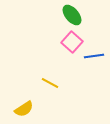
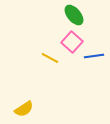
green ellipse: moved 2 px right
yellow line: moved 25 px up
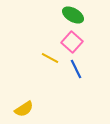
green ellipse: moved 1 px left; rotated 20 degrees counterclockwise
blue line: moved 18 px left, 13 px down; rotated 72 degrees clockwise
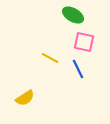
pink square: moved 12 px right; rotated 30 degrees counterclockwise
blue line: moved 2 px right
yellow semicircle: moved 1 px right, 11 px up
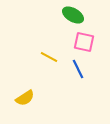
yellow line: moved 1 px left, 1 px up
